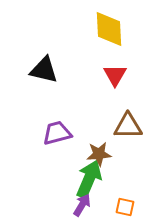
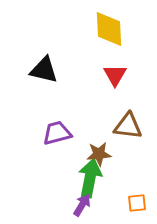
brown triangle: rotated 8 degrees clockwise
green arrow: moved 1 px right, 1 px up; rotated 12 degrees counterclockwise
orange square: moved 12 px right, 4 px up; rotated 18 degrees counterclockwise
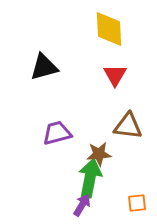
black triangle: moved 3 px up; rotated 28 degrees counterclockwise
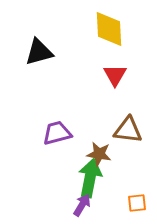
black triangle: moved 5 px left, 15 px up
brown triangle: moved 4 px down
brown star: rotated 15 degrees clockwise
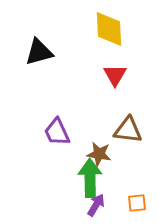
purple trapezoid: moved 1 px up; rotated 100 degrees counterclockwise
green arrow: rotated 12 degrees counterclockwise
purple arrow: moved 14 px right
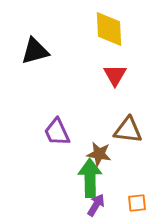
black triangle: moved 4 px left, 1 px up
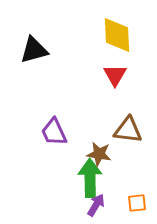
yellow diamond: moved 8 px right, 6 px down
black triangle: moved 1 px left, 1 px up
purple trapezoid: moved 3 px left
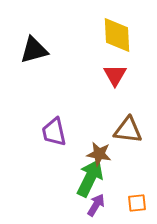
purple trapezoid: rotated 12 degrees clockwise
green arrow: rotated 27 degrees clockwise
